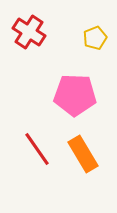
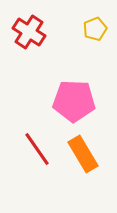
yellow pentagon: moved 9 px up
pink pentagon: moved 1 px left, 6 px down
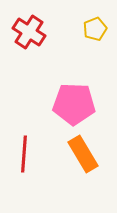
pink pentagon: moved 3 px down
red line: moved 13 px left, 5 px down; rotated 39 degrees clockwise
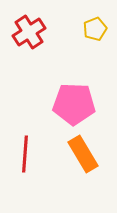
red cross: rotated 24 degrees clockwise
red line: moved 1 px right
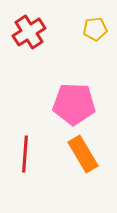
yellow pentagon: rotated 15 degrees clockwise
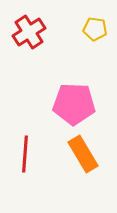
yellow pentagon: rotated 15 degrees clockwise
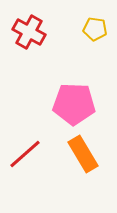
red cross: rotated 28 degrees counterclockwise
red line: rotated 45 degrees clockwise
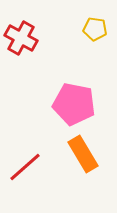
red cross: moved 8 px left, 6 px down
pink pentagon: rotated 9 degrees clockwise
red line: moved 13 px down
